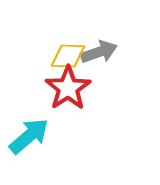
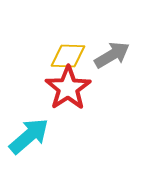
gray arrow: moved 13 px right, 3 px down; rotated 12 degrees counterclockwise
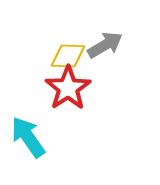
gray arrow: moved 7 px left, 10 px up
cyan arrow: moved 1 px left, 1 px down; rotated 84 degrees counterclockwise
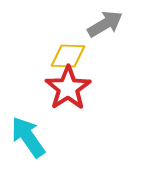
gray arrow: moved 21 px up
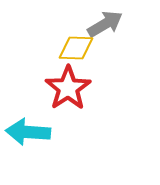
yellow diamond: moved 8 px right, 8 px up
cyan arrow: moved 5 px up; rotated 51 degrees counterclockwise
